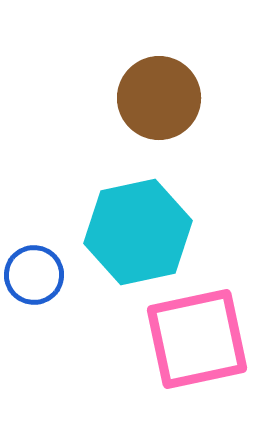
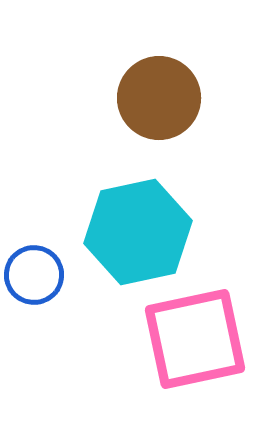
pink square: moved 2 px left
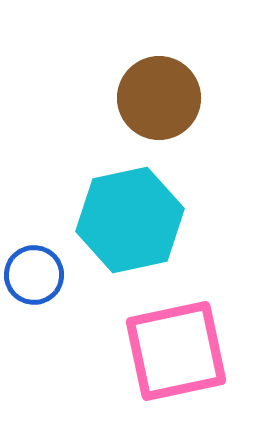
cyan hexagon: moved 8 px left, 12 px up
pink square: moved 19 px left, 12 px down
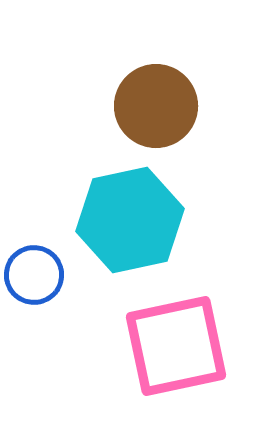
brown circle: moved 3 px left, 8 px down
pink square: moved 5 px up
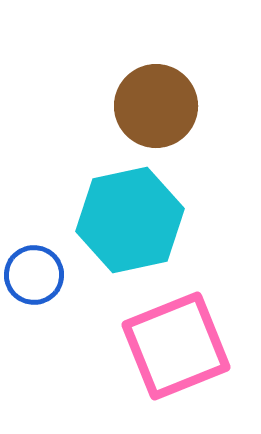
pink square: rotated 10 degrees counterclockwise
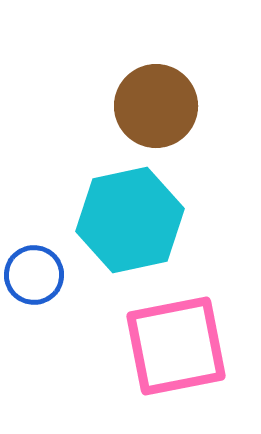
pink square: rotated 11 degrees clockwise
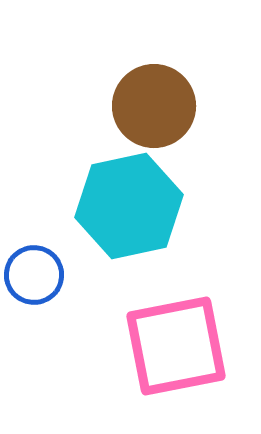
brown circle: moved 2 px left
cyan hexagon: moved 1 px left, 14 px up
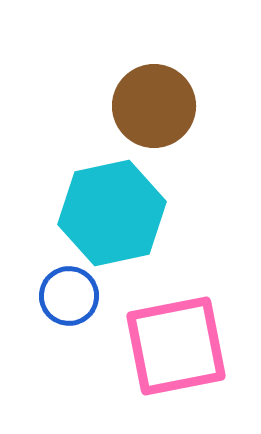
cyan hexagon: moved 17 px left, 7 px down
blue circle: moved 35 px right, 21 px down
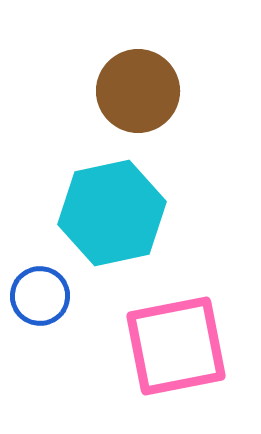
brown circle: moved 16 px left, 15 px up
blue circle: moved 29 px left
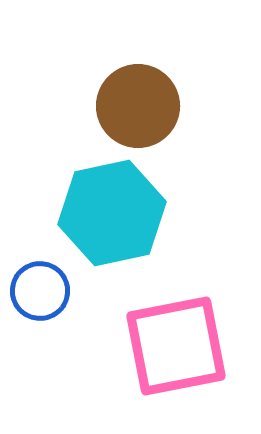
brown circle: moved 15 px down
blue circle: moved 5 px up
